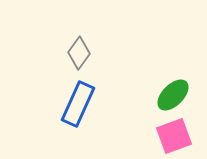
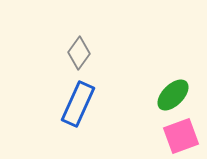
pink square: moved 7 px right
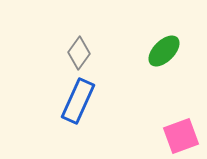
green ellipse: moved 9 px left, 44 px up
blue rectangle: moved 3 px up
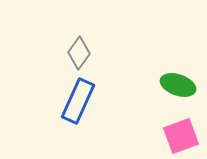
green ellipse: moved 14 px right, 34 px down; rotated 64 degrees clockwise
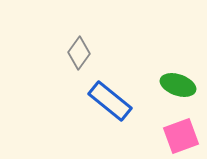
blue rectangle: moved 32 px right; rotated 75 degrees counterclockwise
